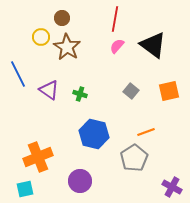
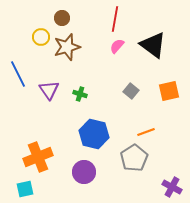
brown star: rotated 24 degrees clockwise
purple triangle: rotated 20 degrees clockwise
purple circle: moved 4 px right, 9 px up
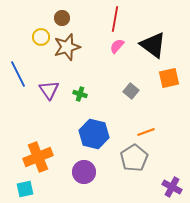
orange square: moved 13 px up
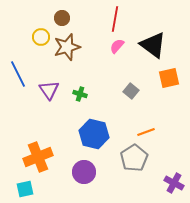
purple cross: moved 2 px right, 4 px up
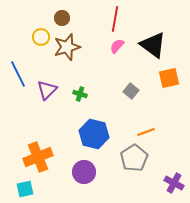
purple triangle: moved 2 px left; rotated 20 degrees clockwise
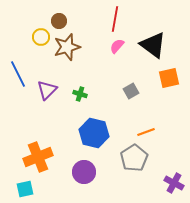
brown circle: moved 3 px left, 3 px down
gray square: rotated 21 degrees clockwise
blue hexagon: moved 1 px up
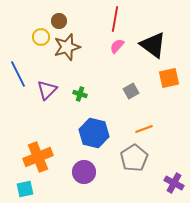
orange line: moved 2 px left, 3 px up
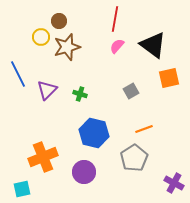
orange cross: moved 5 px right
cyan square: moved 3 px left
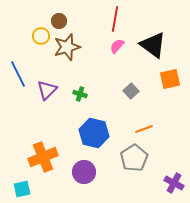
yellow circle: moved 1 px up
orange square: moved 1 px right, 1 px down
gray square: rotated 14 degrees counterclockwise
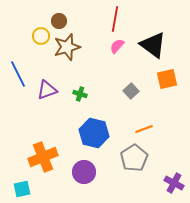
orange square: moved 3 px left
purple triangle: rotated 25 degrees clockwise
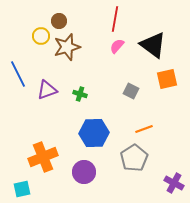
gray square: rotated 21 degrees counterclockwise
blue hexagon: rotated 16 degrees counterclockwise
